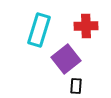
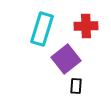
cyan rectangle: moved 3 px right, 1 px up
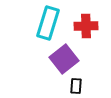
cyan rectangle: moved 6 px right, 6 px up
purple square: moved 2 px left
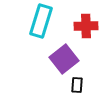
cyan rectangle: moved 7 px left, 2 px up
black rectangle: moved 1 px right, 1 px up
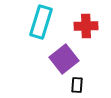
cyan rectangle: moved 1 px down
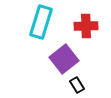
black rectangle: rotated 35 degrees counterclockwise
